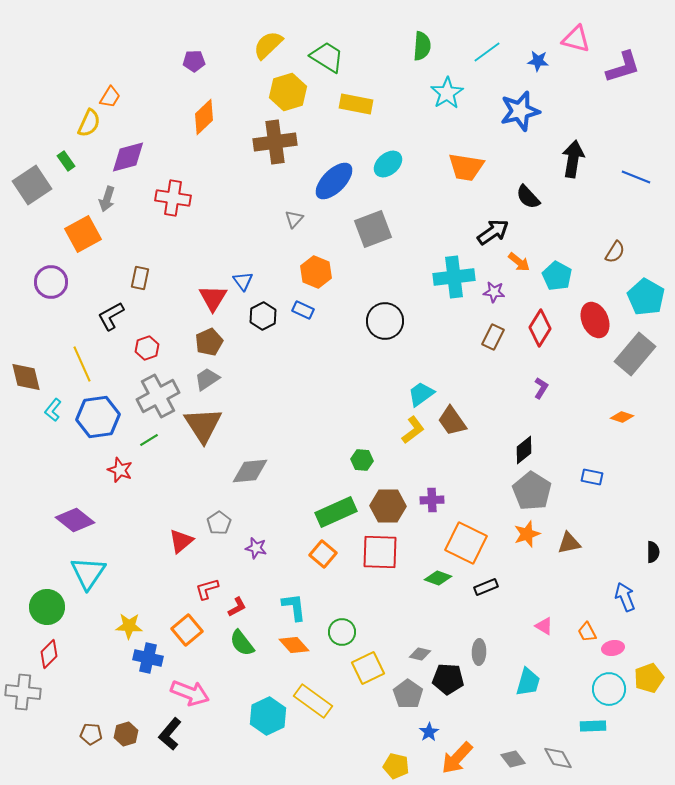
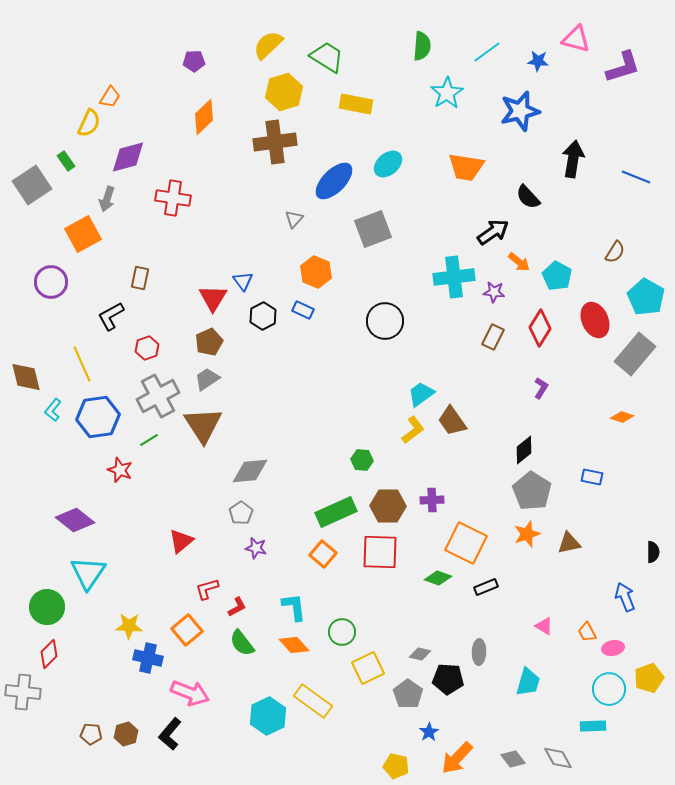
yellow hexagon at (288, 92): moved 4 px left
gray pentagon at (219, 523): moved 22 px right, 10 px up
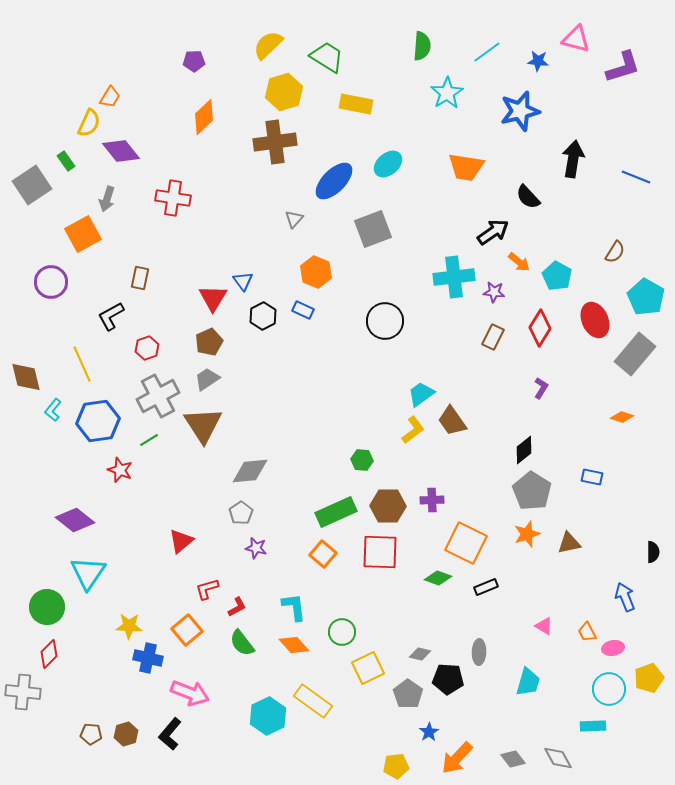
purple diamond at (128, 157): moved 7 px left, 6 px up; rotated 66 degrees clockwise
blue hexagon at (98, 417): moved 4 px down
yellow pentagon at (396, 766): rotated 20 degrees counterclockwise
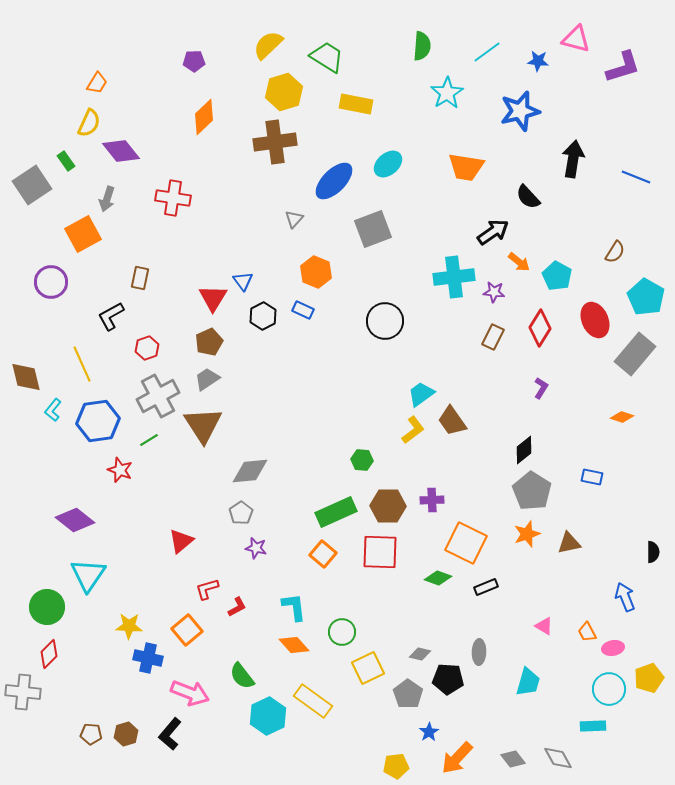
orange trapezoid at (110, 97): moved 13 px left, 14 px up
cyan triangle at (88, 573): moved 2 px down
green semicircle at (242, 643): moved 33 px down
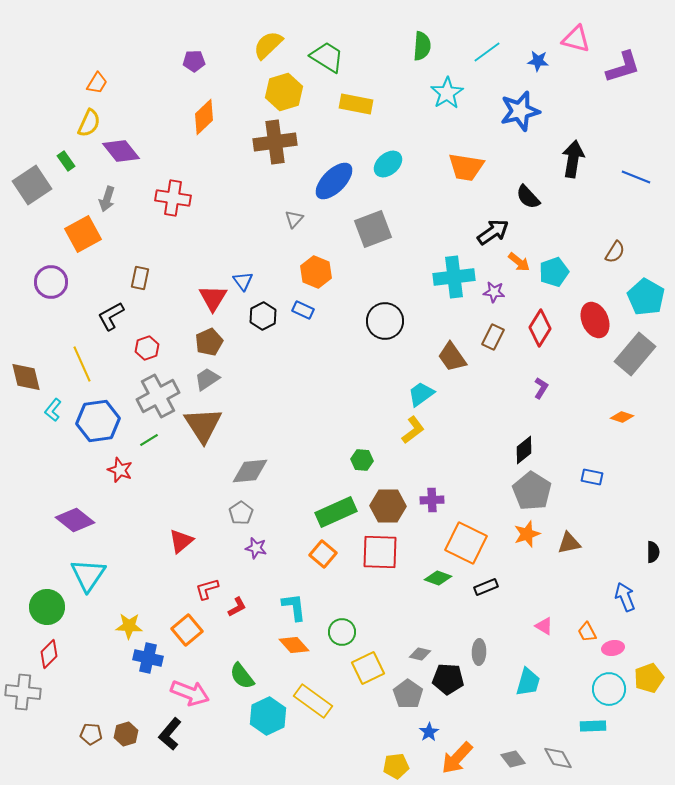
cyan pentagon at (557, 276): moved 3 px left, 4 px up; rotated 24 degrees clockwise
brown trapezoid at (452, 421): moved 64 px up
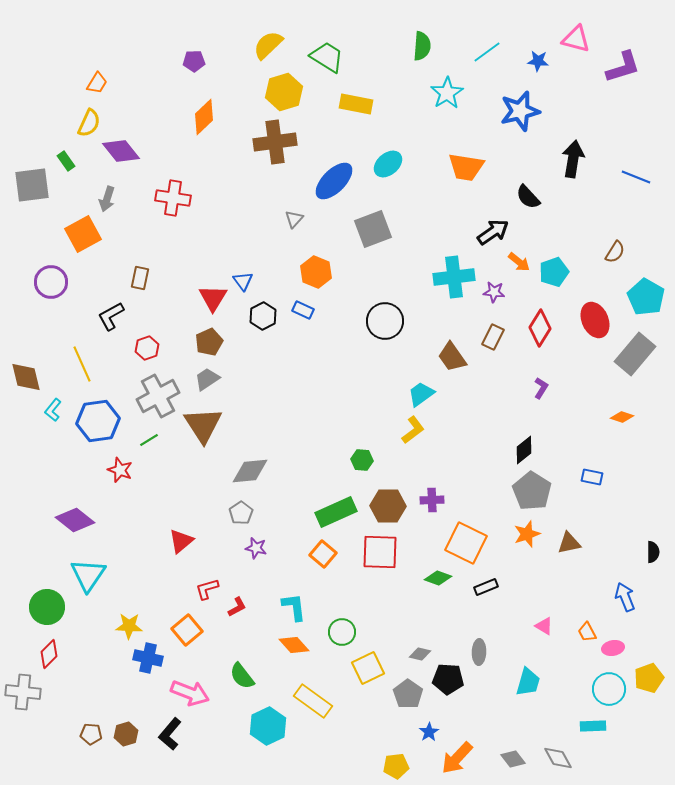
gray square at (32, 185): rotated 27 degrees clockwise
cyan hexagon at (268, 716): moved 10 px down
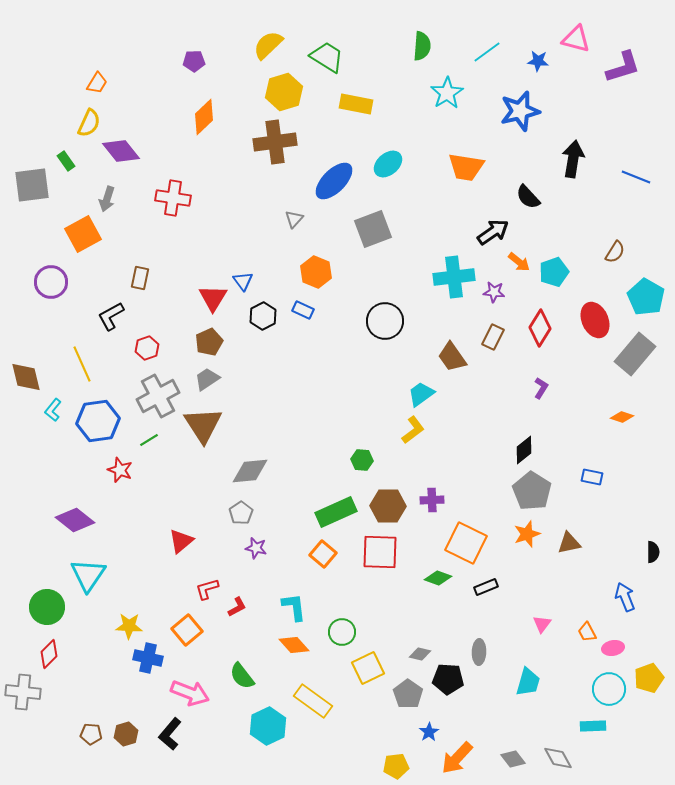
pink triangle at (544, 626): moved 2 px left, 2 px up; rotated 36 degrees clockwise
